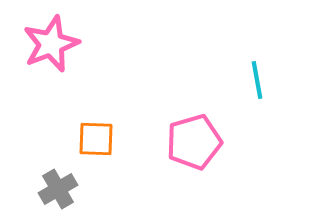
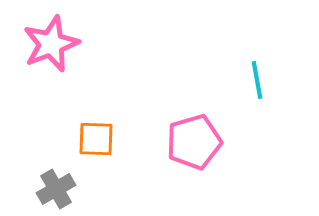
gray cross: moved 2 px left
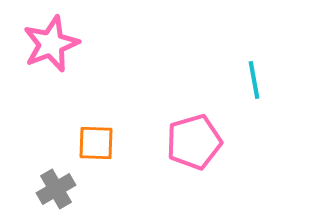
cyan line: moved 3 px left
orange square: moved 4 px down
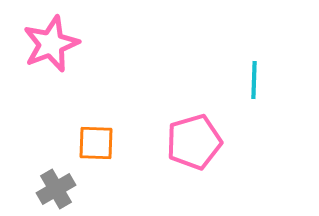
cyan line: rotated 12 degrees clockwise
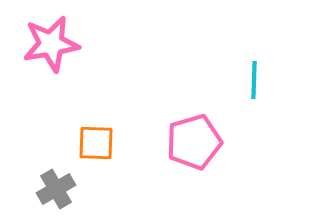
pink star: rotated 12 degrees clockwise
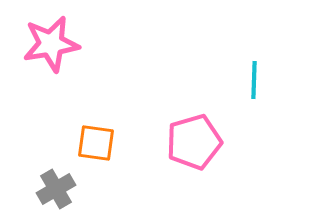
orange square: rotated 6 degrees clockwise
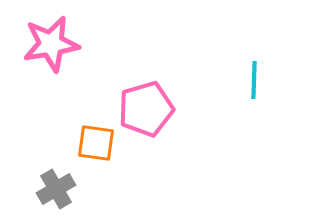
pink pentagon: moved 48 px left, 33 px up
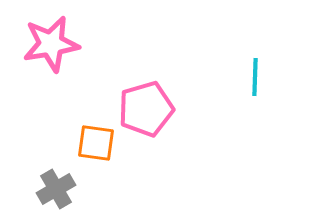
cyan line: moved 1 px right, 3 px up
